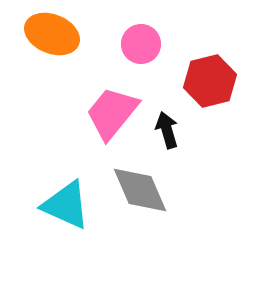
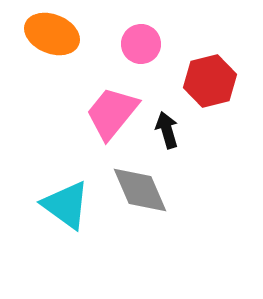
cyan triangle: rotated 12 degrees clockwise
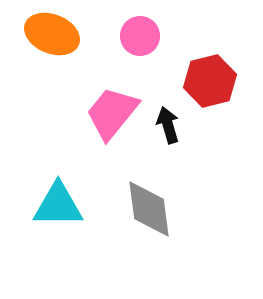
pink circle: moved 1 px left, 8 px up
black arrow: moved 1 px right, 5 px up
gray diamond: moved 9 px right, 19 px down; rotated 16 degrees clockwise
cyan triangle: moved 8 px left; rotated 36 degrees counterclockwise
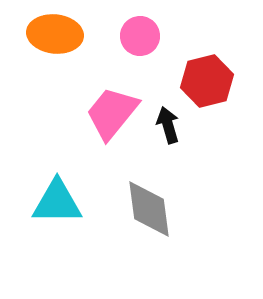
orange ellipse: moved 3 px right; rotated 16 degrees counterclockwise
red hexagon: moved 3 px left
cyan triangle: moved 1 px left, 3 px up
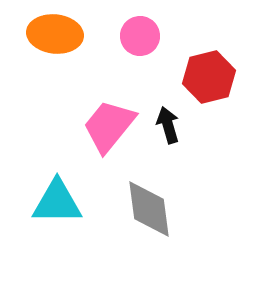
red hexagon: moved 2 px right, 4 px up
pink trapezoid: moved 3 px left, 13 px down
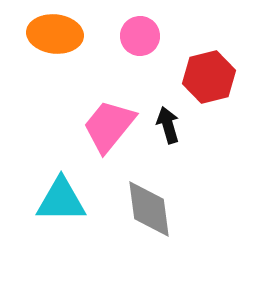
cyan triangle: moved 4 px right, 2 px up
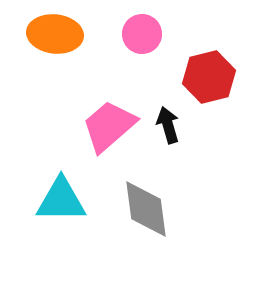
pink circle: moved 2 px right, 2 px up
pink trapezoid: rotated 10 degrees clockwise
gray diamond: moved 3 px left
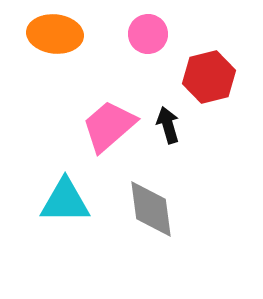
pink circle: moved 6 px right
cyan triangle: moved 4 px right, 1 px down
gray diamond: moved 5 px right
